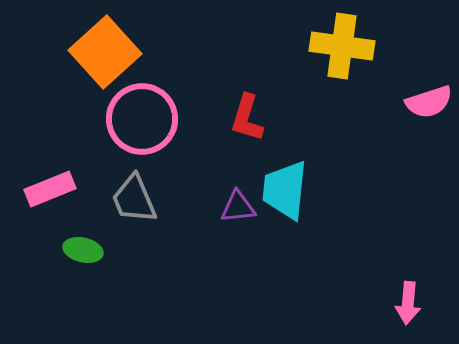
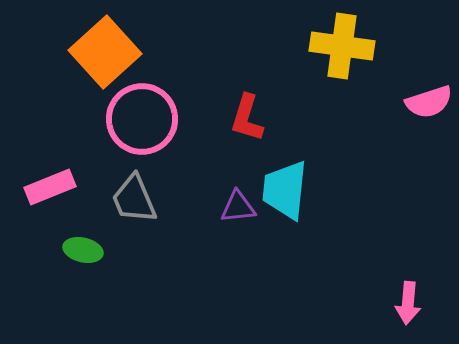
pink rectangle: moved 2 px up
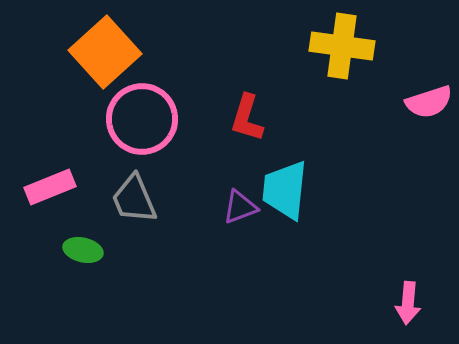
purple triangle: moved 2 px right; rotated 15 degrees counterclockwise
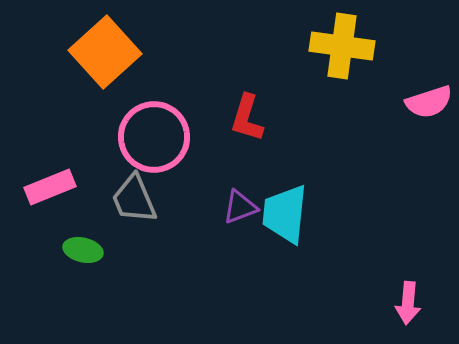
pink circle: moved 12 px right, 18 px down
cyan trapezoid: moved 24 px down
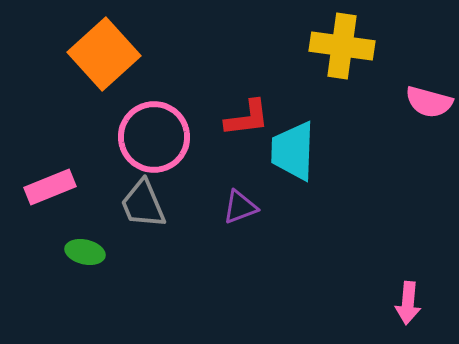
orange square: moved 1 px left, 2 px down
pink semicircle: rotated 33 degrees clockwise
red L-shape: rotated 114 degrees counterclockwise
gray trapezoid: moved 9 px right, 5 px down
cyan trapezoid: moved 8 px right, 63 px up; rotated 4 degrees counterclockwise
green ellipse: moved 2 px right, 2 px down
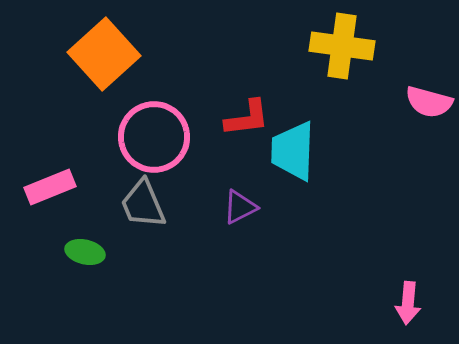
purple triangle: rotated 6 degrees counterclockwise
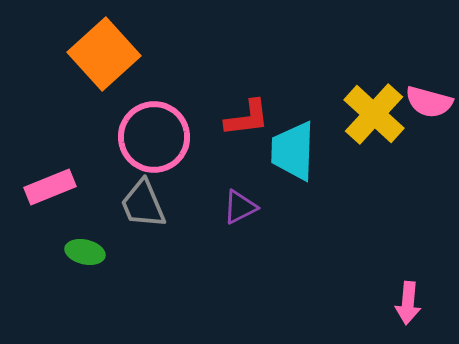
yellow cross: moved 32 px right, 68 px down; rotated 34 degrees clockwise
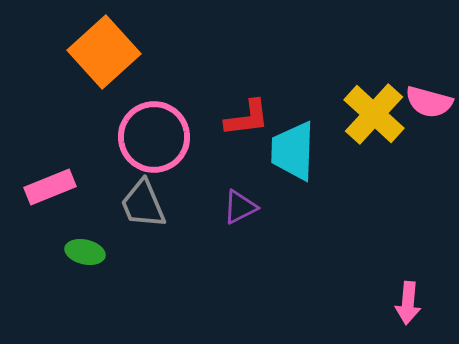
orange square: moved 2 px up
